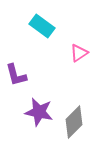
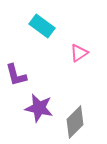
purple star: moved 4 px up
gray diamond: moved 1 px right
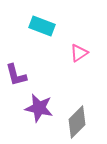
cyan rectangle: rotated 15 degrees counterclockwise
gray diamond: moved 2 px right
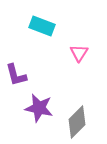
pink triangle: rotated 24 degrees counterclockwise
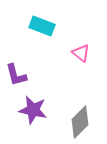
pink triangle: moved 2 px right; rotated 24 degrees counterclockwise
purple star: moved 6 px left, 2 px down
gray diamond: moved 3 px right
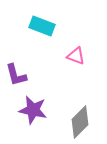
pink triangle: moved 5 px left, 3 px down; rotated 18 degrees counterclockwise
